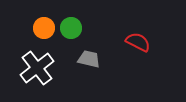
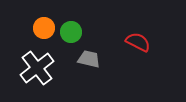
green circle: moved 4 px down
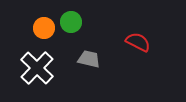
green circle: moved 10 px up
white cross: rotated 8 degrees counterclockwise
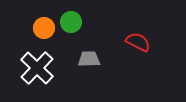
gray trapezoid: rotated 15 degrees counterclockwise
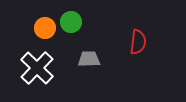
orange circle: moved 1 px right
red semicircle: rotated 70 degrees clockwise
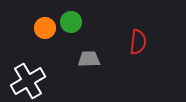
white cross: moved 9 px left, 13 px down; rotated 16 degrees clockwise
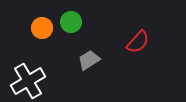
orange circle: moved 3 px left
red semicircle: rotated 35 degrees clockwise
gray trapezoid: moved 1 px down; rotated 30 degrees counterclockwise
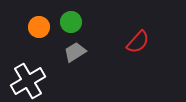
orange circle: moved 3 px left, 1 px up
gray trapezoid: moved 14 px left, 8 px up
